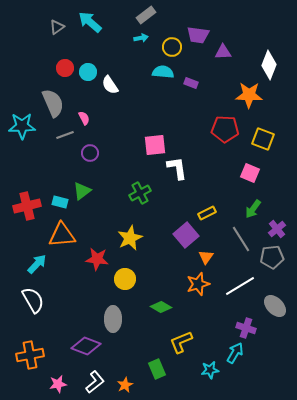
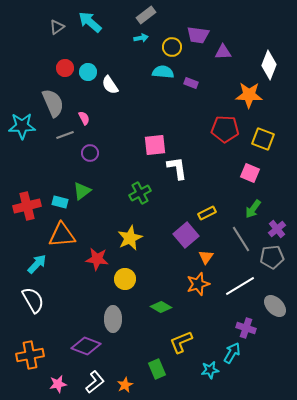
cyan arrow at (235, 353): moved 3 px left
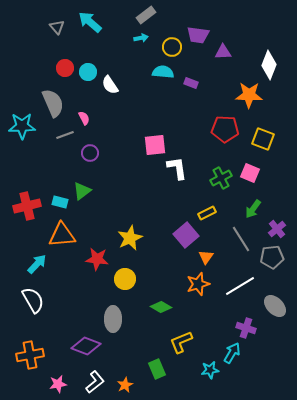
gray triangle at (57, 27): rotated 35 degrees counterclockwise
green cross at (140, 193): moved 81 px right, 15 px up
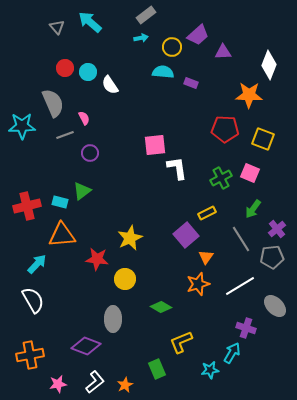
purple trapezoid at (198, 35): rotated 50 degrees counterclockwise
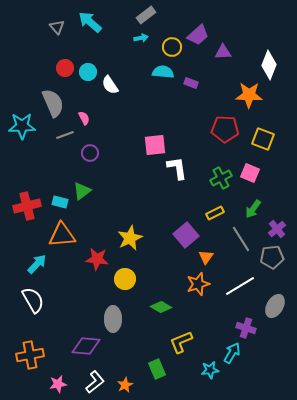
yellow rectangle at (207, 213): moved 8 px right
gray ellipse at (275, 306): rotated 75 degrees clockwise
purple diamond at (86, 346): rotated 16 degrees counterclockwise
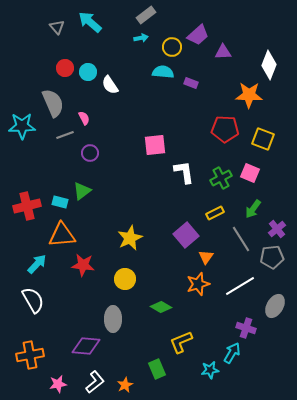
white L-shape at (177, 168): moved 7 px right, 4 px down
red star at (97, 259): moved 14 px left, 6 px down
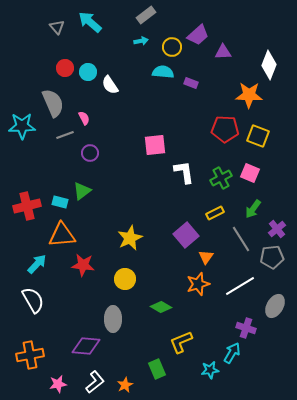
cyan arrow at (141, 38): moved 3 px down
yellow square at (263, 139): moved 5 px left, 3 px up
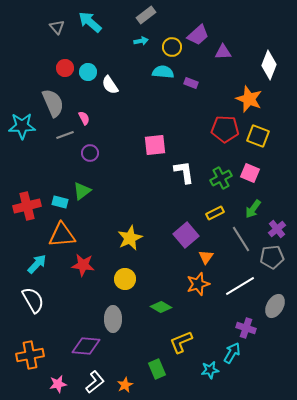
orange star at (249, 95): moved 4 px down; rotated 20 degrees clockwise
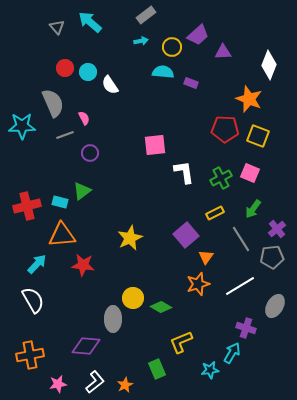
yellow circle at (125, 279): moved 8 px right, 19 px down
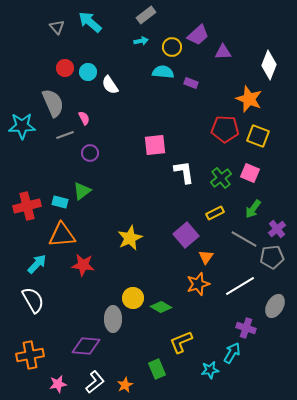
green cross at (221, 178): rotated 10 degrees counterclockwise
gray line at (241, 239): moved 3 px right; rotated 28 degrees counterclockwise
